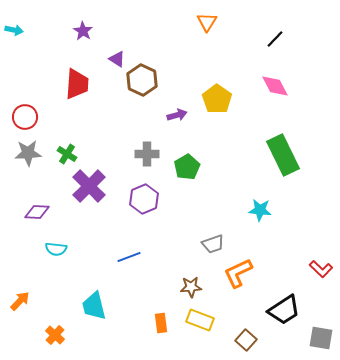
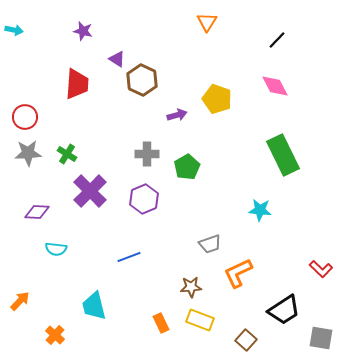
purple star: rotated 18 degrees counterclockwise
black line: moved 2 px right, 1 px down
yellow pentagon: rotated 16 degrees counterclockwise
purple cross: moved 1 px right, 5 px down
gray trapezoid: moved 3 px left
orange rectangle: rotated 18 degrees counterclockwise
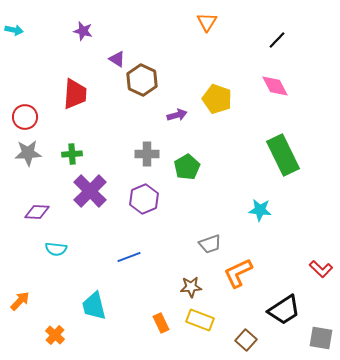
red trapezoid: moved 2 px left, 10 px down
green cross: moved 5 px right; rotated 36 degrees counterclockwise
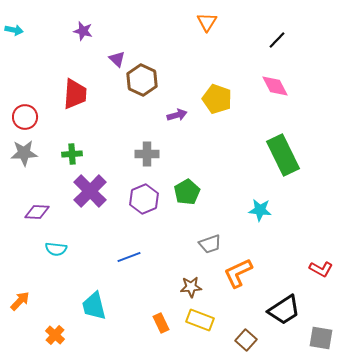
purple triangle: rotated 12 degrees clockwise
gray star: moved 4 px left
green pentagon: moved 25 px down
red L-shape: rotated 15 degrees counterclockwise
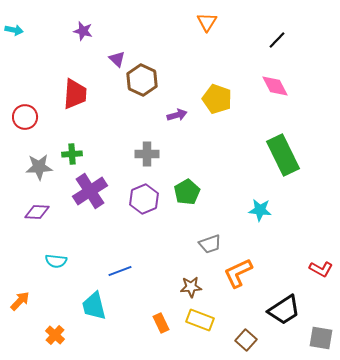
gray star: moved 15 px right, 14 px down
purple cross: rotated 12 degrees clockwise
cyan semicircle: moved 12 px down
blue line: moved 9 px left, 14 px down
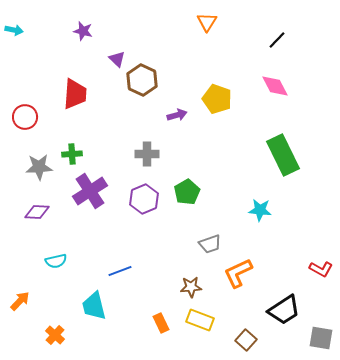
cyan semicircle: rotated 20 degrees counterclockwise
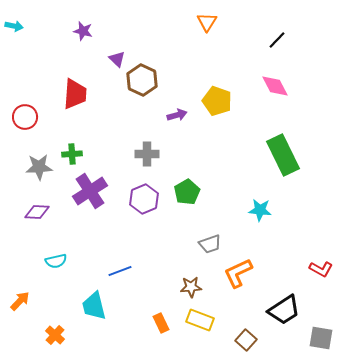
cyan arrow: moved 4 px up
yellow pentagon: moved 2 px down
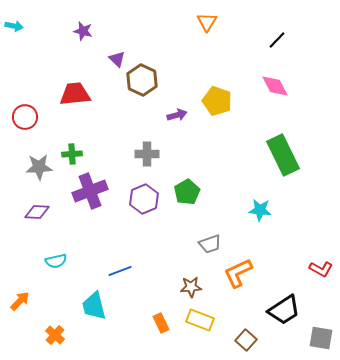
red trapezoid: rotated 100 degrees counterclockwise
purple cross: rotated 12 degrees clockwise
